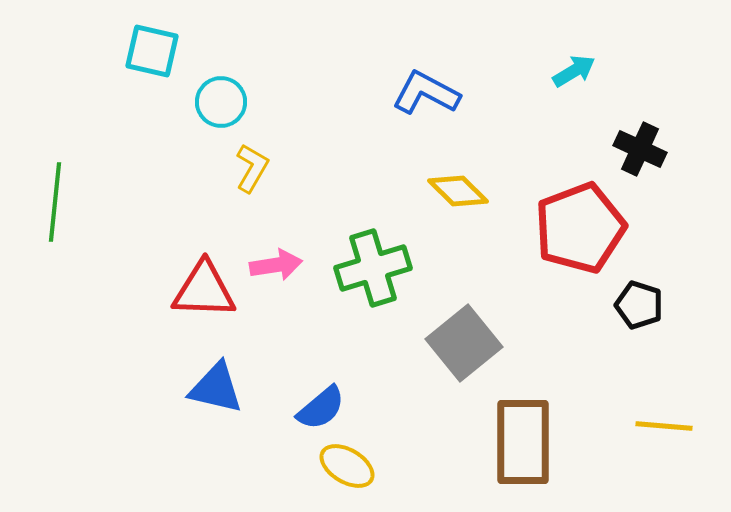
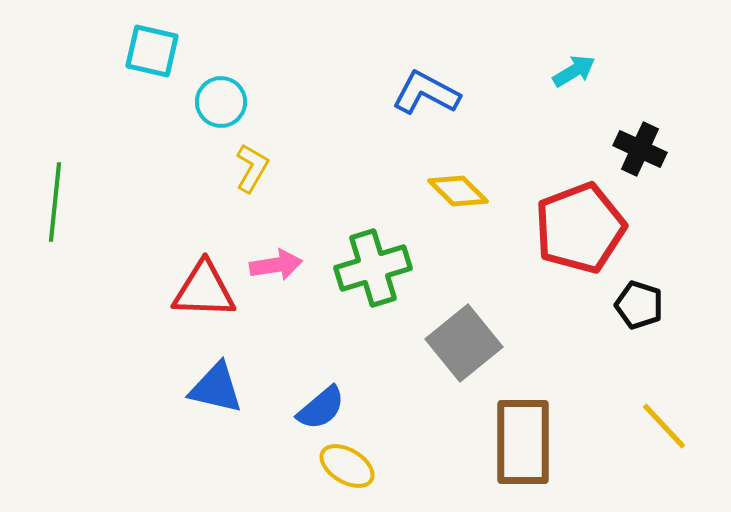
yellow line: rotated 42 degrees clockwise
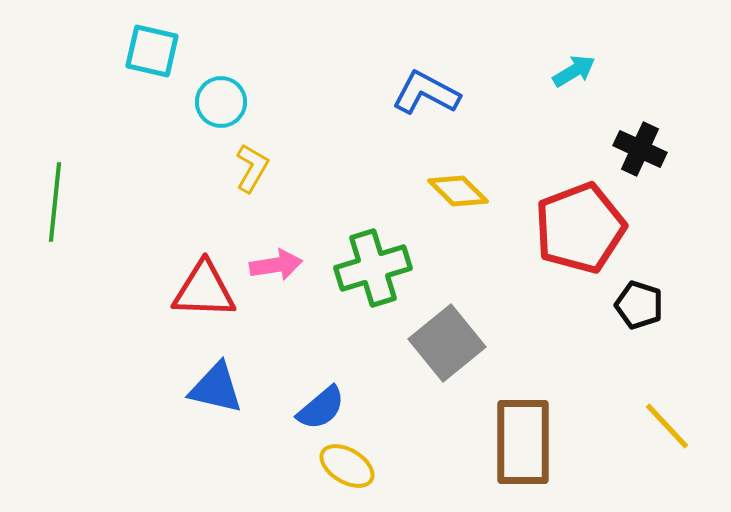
gray square: moved 17 px left
yellow line: moved 3 px right
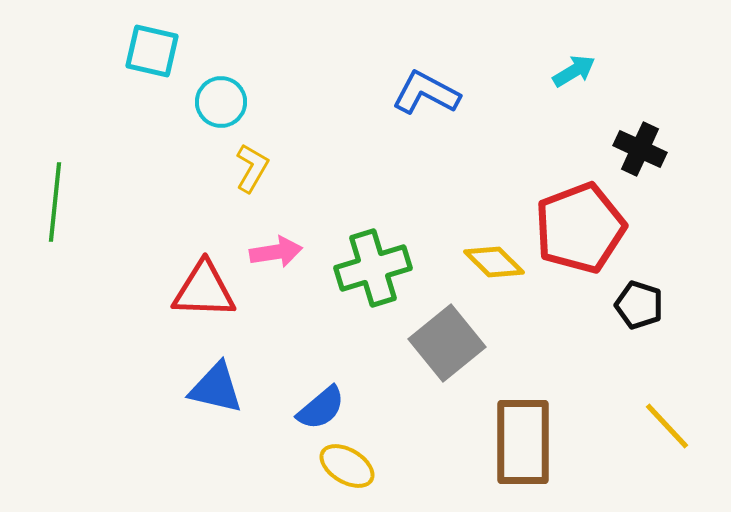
yellow diamond: moved 36 px right, 71 px down
pink arrow: moved 13 px up
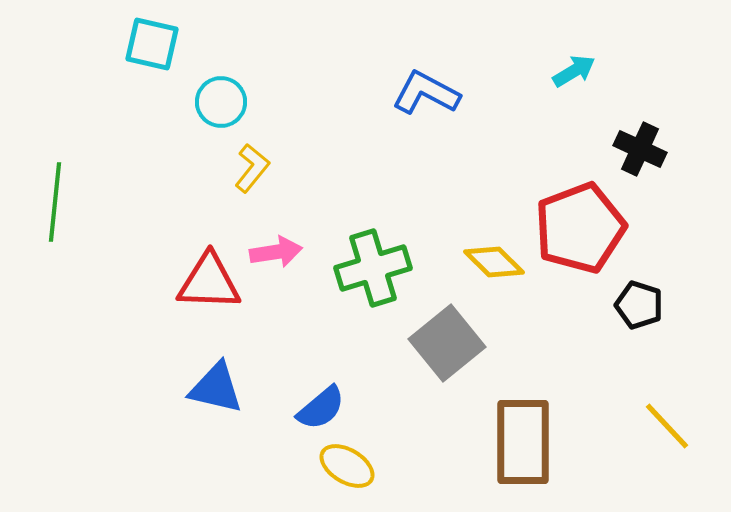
cyan square: moved 7 px up
yellow L-shape: rotated 9 degrees clockwise
red triangle: moved 5 px right, 8 px up
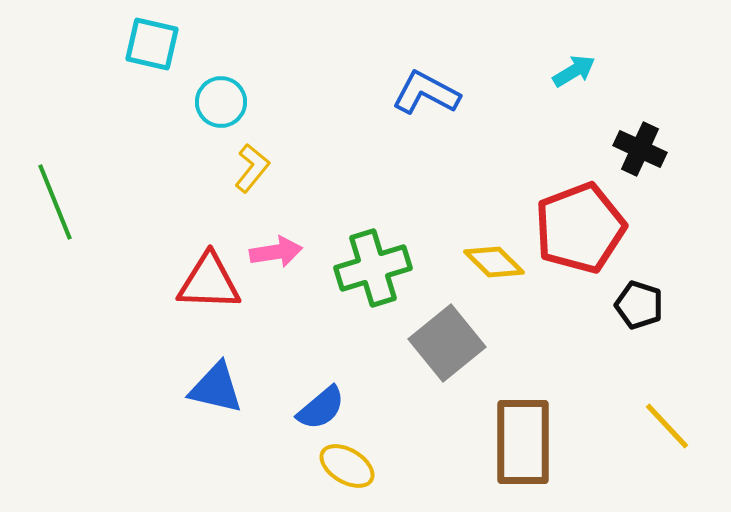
green line: rotated 28 degrees counterclockwise
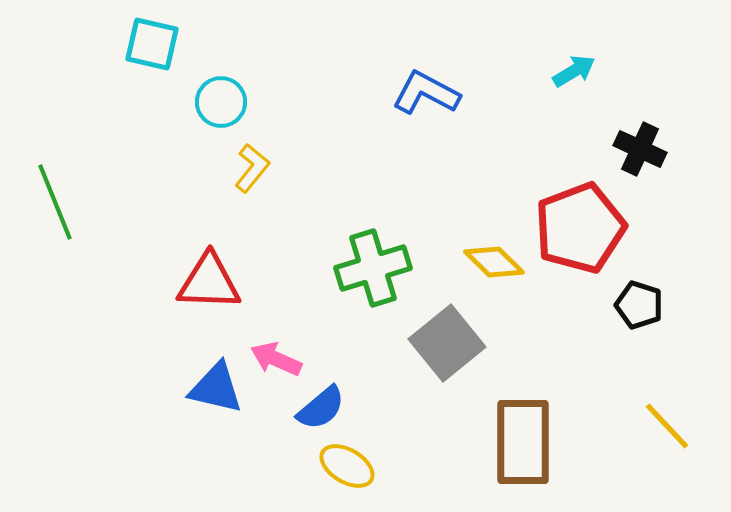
pink arrow: moved 107 px down; rotated 147 degrees counterclockwise
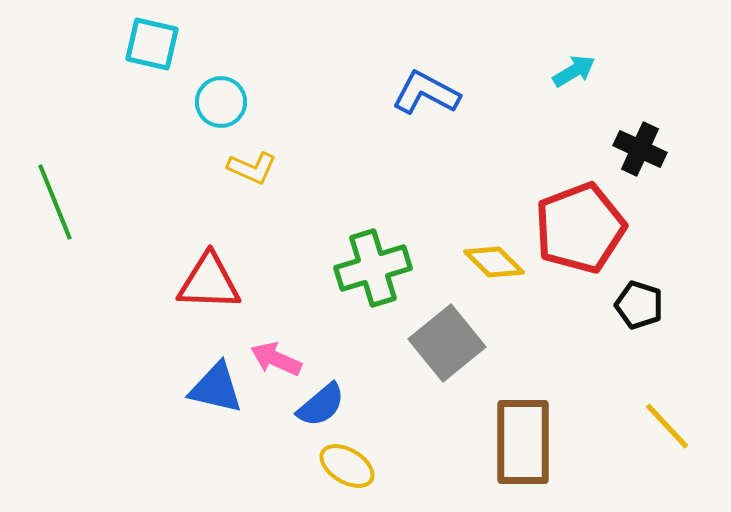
yellow L-shape: rotated 75 degrees clockwise
blue semicircle: moved 3 px up
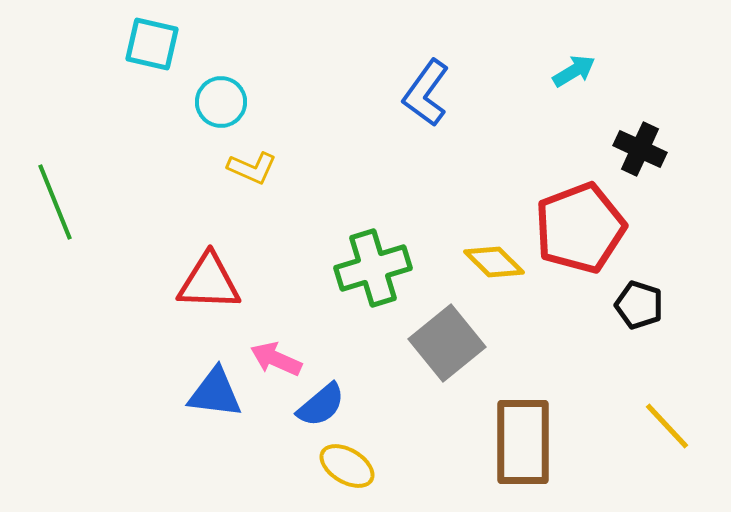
blue L-shape: rotated 82 degrees counterclockwise
blue triangle: moved 1 px left, 5 px down; rotated 6 degrees counterclockwise
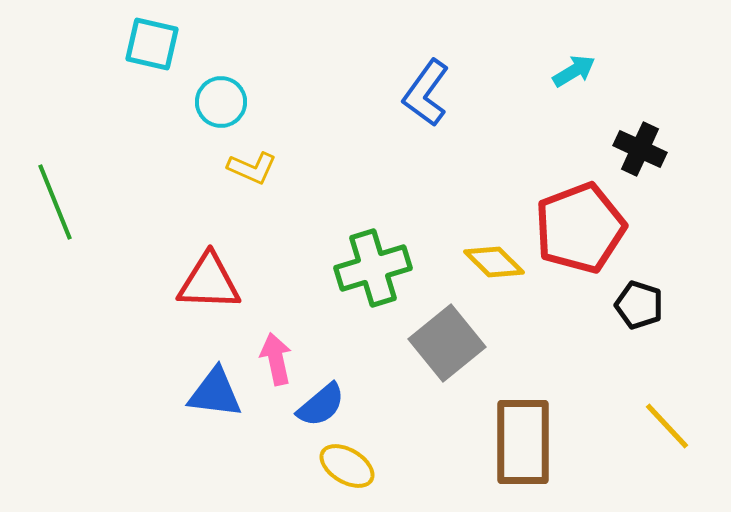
pink arrow: rotated 54 degrees clockwise
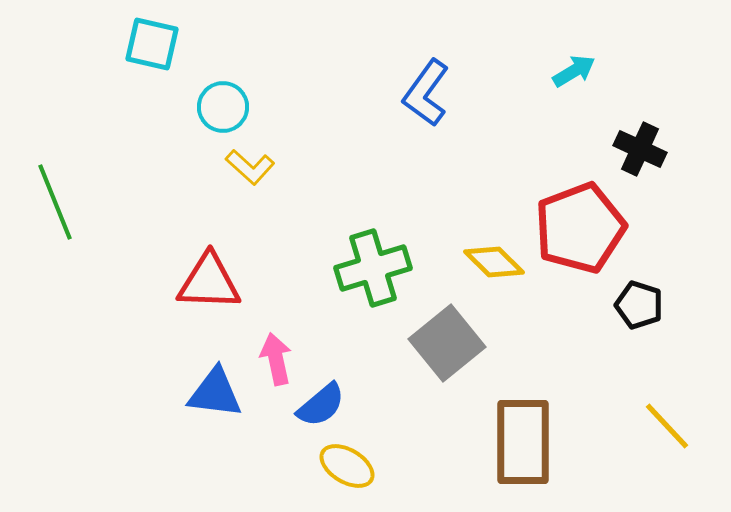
cyan circle: moved 2 px right, 5 px down
yellow L-shape: moved 2 px left, 1 px up; rotated 18 degrees clockwise
